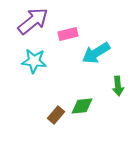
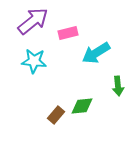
pink rectangle: moved 1 px up
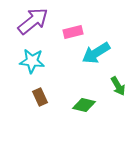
pink rectangle: moved 5 px right, 1 px up
cyan star: moved 2 px left
green arrow: rotated 24 degrees counterclockwise
green diamond: moved 2 px right, 1 px up; rotated 20 degrees clockwise
brown rectangle: moved 16 px left, 18 px up; rotated 66 degrees counterclockwise
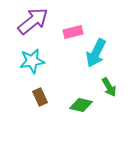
cyan arrow: rotated 32 degrees counterclockwise
cyan star: rotated 15 degrees counterclockwise
green arrow: moved 9 px left, 1 px down
green diamond: moved 3 px left
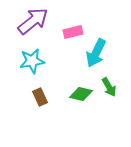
green diamond: moved 11 px up
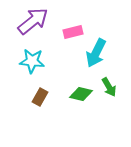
cyan star: rotated 15 degrees clockwise
brown rectangle: rotated 54 degrees clockwise
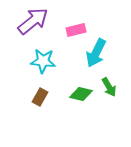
pink rectangle: moved 3 px right, 2 px up
cyan star: moved 11 px right
